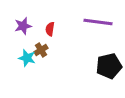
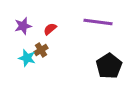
red semicircle: rotated 40 degrees clockwise
black pentagon: rotated 20 degrees counterclockwise
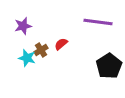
red semicircle: moved 11 px right, 15 px down
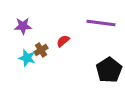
purple line: moved 3 px right, 1 px down
purple star: rotated 12 degrees clockwise
red semicircle: moved 2 px right, 3 px up
black pentagon: moved 4 px down
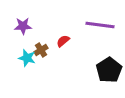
purple line: moved 1 px left, 2 px down
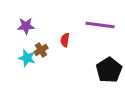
purple star: moved 3 px right
red semicircle: moved 2 px right, 1 px up; rotated 40 degrees counterclockwise
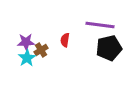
purple star: moved 16 px down
cyan star: rotated 24 degrees clockwise
black pentagon: moved 22 px up; rotated 20 degrees clockwise
